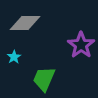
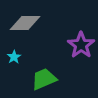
green trapezoid: rotated 44 degrees clockwise
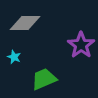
cyan star: rotated 16 degrees counterclockwise
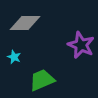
purple star: rotated 12 degrees counterclockwise
green trapezoid: moved 2 px left, 1 px down
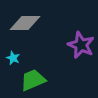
cyan star: moved 1 px left, 1 px down
green trapezoid: moved 9 px left
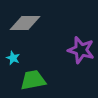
purple star: moved 5 px down; rotated 8 degrees counterclockwise
green trapezoid: rotated 12 degrees clockwise
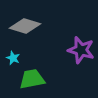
gray diamond: moved 3 px down; rotated 16 degrees clockwise
green trapezoid: moved 1 px left, 1 px up
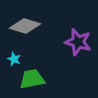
purple star: moved 3 px left, 8 px up
cyan star: moved 1 px right, 1 px down
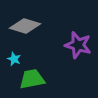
purple star: moved 3 px down
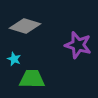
green trapezoid: rotated 12 degrees clockwise
